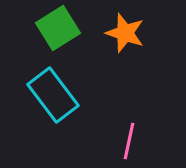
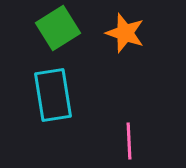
cyan rectangle: rotated 28 degrees clockwise
pink line: rotated 15 degrees counterclockwise
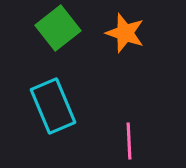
green square: rotated 6 degrees counterclockwise
cyan rectangle: moved 11 px down; rotated 14 degrees counterclockwise
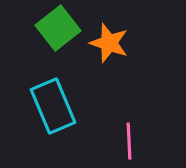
orange star: moved 16 px left, 10 px down
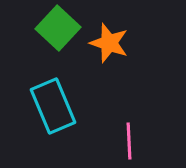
green square: rotated 9 degrees counterclockwise
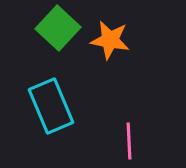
orange star: moved 1 px right, 3 px up; rotated 9 degrees counterclockwise
cyan rectangle: moved 2 px left
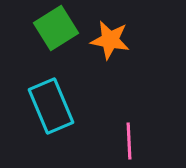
green square: moved 2 px left; rotated 15 degrees clockwise
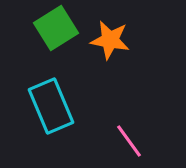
pink line: rotated 33 degrees counterclockwise
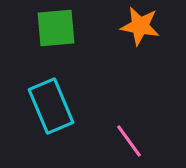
green square: rotated 27 degrees clockwise
orange star: moved 30 px right, 14 px up
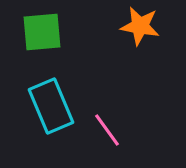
green square: moved 14 px left, 4 px down
pink line: moved 22 px left, 11 px up
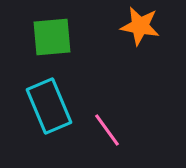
green square: moved 10 px right, 5 px down
cyan rectangle: moved 2 px left
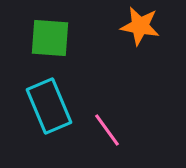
green square: moved 2 px left, 1 px down; rotated 9 degrees clockwise
